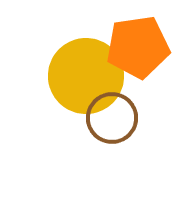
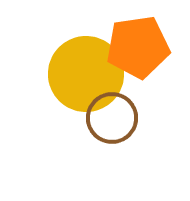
yellow circle: moved 2 px up
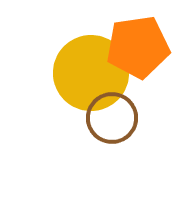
yellow circle: moved 5 px right, 1 px up
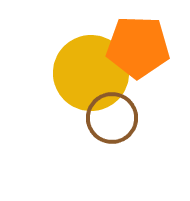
orange pentagon: rotated 10 degrees clockwise
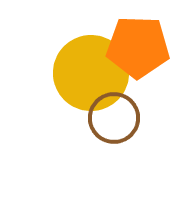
brown circle: moved 2 px right
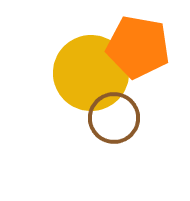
orange pentagon: rotated 8 degrees clockwise
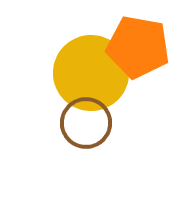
brown circle: moved 28 px left, 5 px down
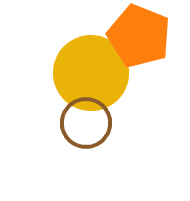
orange pentagon: moved 1 px right, 11 px up; rotated 12 degrees clockwise
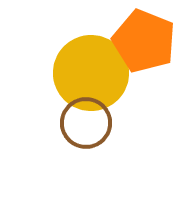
orange pentagon: moved 5 px right, 5 px down
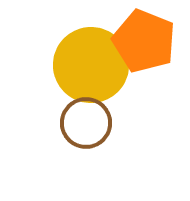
yellow circle: moved 8 px up
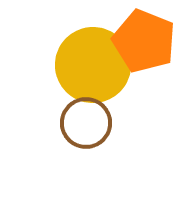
yellow circle: moved 2 px right
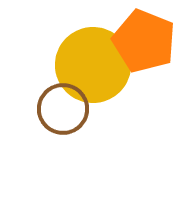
brown circle: moved 23 px left, 14 px up
